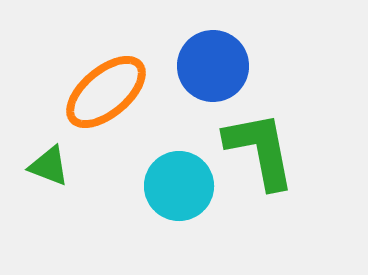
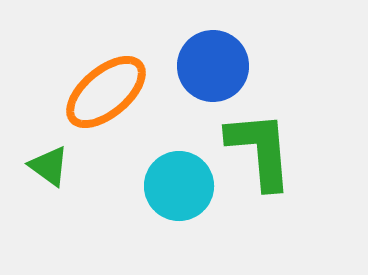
green L-shape: rotated 6 degrees clockwise
green triangle: rotated 15 degrees clockwise
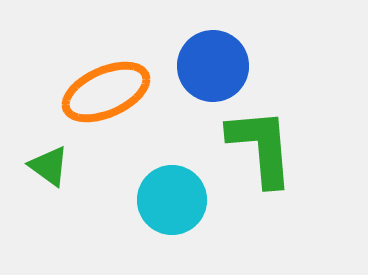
orange ellipse: rotated 16 degrees clockwise
green L-shape: moved 1 px right, 3 px up
cyan circle: moved 7 px left, 14 px down
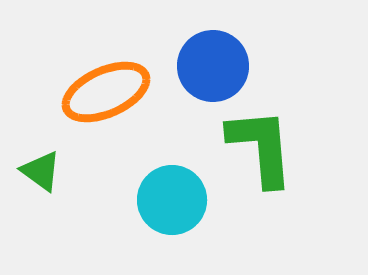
green triangle: moved 8 px left, 5 px down
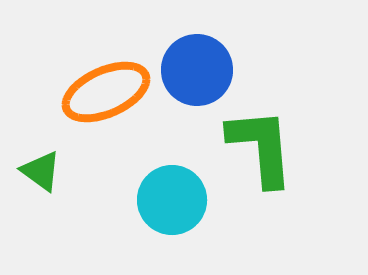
blue circle: moved 16 px left, 4 px down
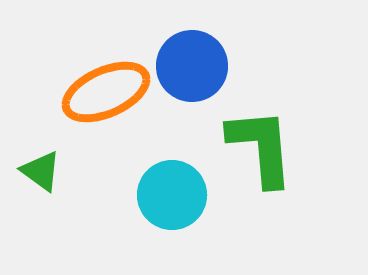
blue circle: moved 5 px left, 4 px up
cyan circle: moved 5 px up
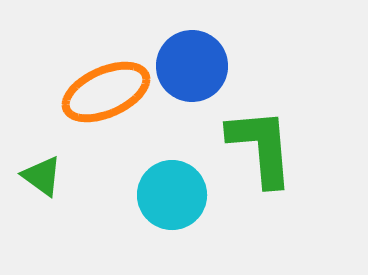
green triangle: moved 1 px right, 5 px down
